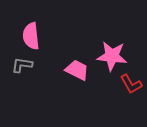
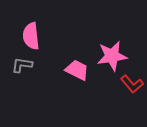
pink star: rotated 16 degrees counterclockwise
red L-shape: moved 1 px right; rotated 10 degrees counterclockwise
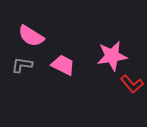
pink semicircle: rotated 52 degrees counterclockwise
pink trapezoid: moved 14 px left, 5 px up
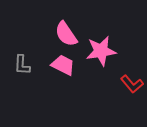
pink semicircle: moved 35 px right, 2 px up; rotated 24 degrees clockwise
pink star: moved 11 px left, 5 px up
gray L-shape: rotated 95 degrees counterclockwise
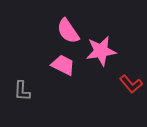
pink semicircle: moved 2 px right, 3 px up
gray L-shape: moved 26 px down
red L-shape: moved 1 px left
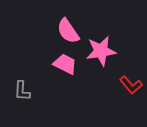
pink trapezoid: moved 2 px right, 1 px up
red L-shape: moved 1 px down
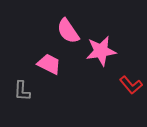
pink trapezoid: moved 16 px left
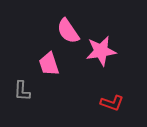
pink trapezoid: rotated 135 degrees counterclockwise
red L-shape: moved 19 px left, 18 px down; rotated 30 degrees counterclockwise
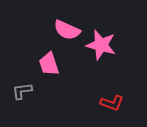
pink semicircle: moved 1 px left, 1 px up; rotated 32 degrees counterclockwise
pink star: moved 6 px up; rotated 24 degrees clockwise
gray L-shape: rotated 80 degrees clockwise
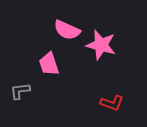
gray L-shape: moved 2 px left
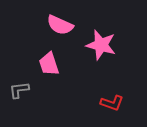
pink semicircle: moved 7 px left, 5 px up
gray L-shape: moved 1 px left, 1 px up
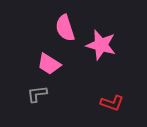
pink semicircle: moved 5 px right, 3 px down; rotated 48 degrees clockwise
pink trapezoid: rotated 40 degrees counterclockwise
gray L-shape: moved 18 px right, 4 px down
